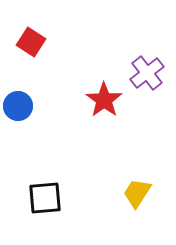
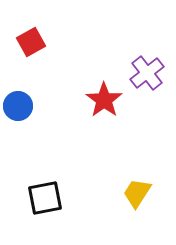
red square: rotated 28 degrees clockwise
black square: rotated 6 degrees counterclockwise
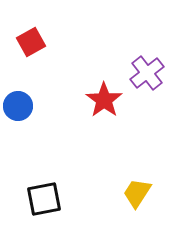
black square: moved 1 px left, 1 px down
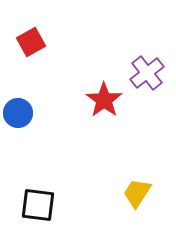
blue circle: moved 7 px down
black square: moved 6 px left, 6 px down; rotated 18 degrees clockwise
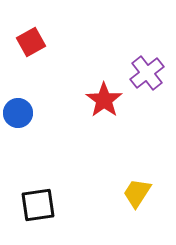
black square: rotated 15 degrees counterclockwise
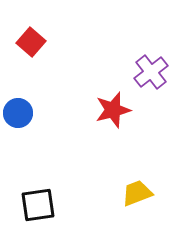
red square: rotated 20 degrees counterclockwise
purple cross: moved 4 px right, 1 px up
red star: moved 9 px right, 10 px down; rotated 21 degrees clockwise
yellow trapezoid: rotated 36 degrees clockwise
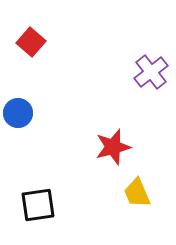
red star: moved 37 px down
yellow trapezoid: rotated 92 degrees counterclockwise
